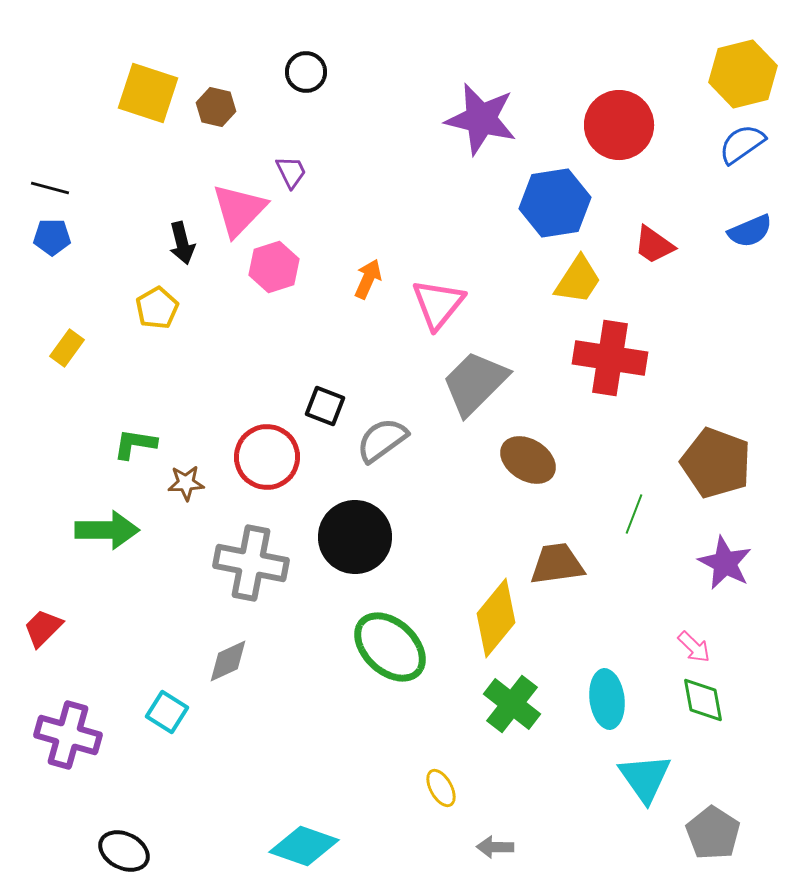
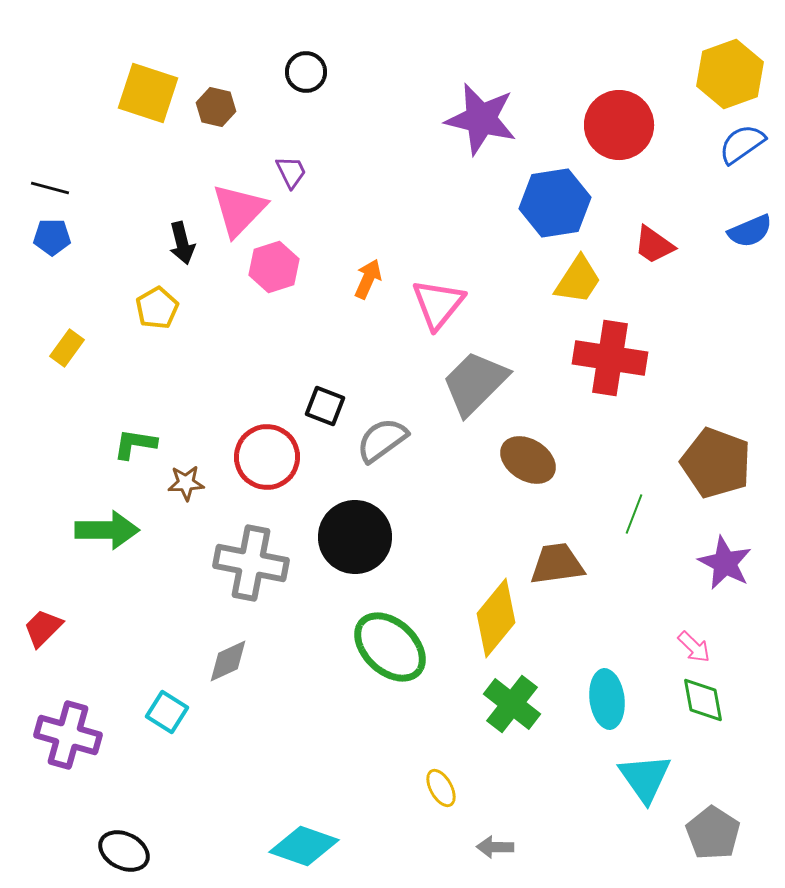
yellow hexagon at (743, 74): moved 13 px left; rotated 6 degrees counterclockwise
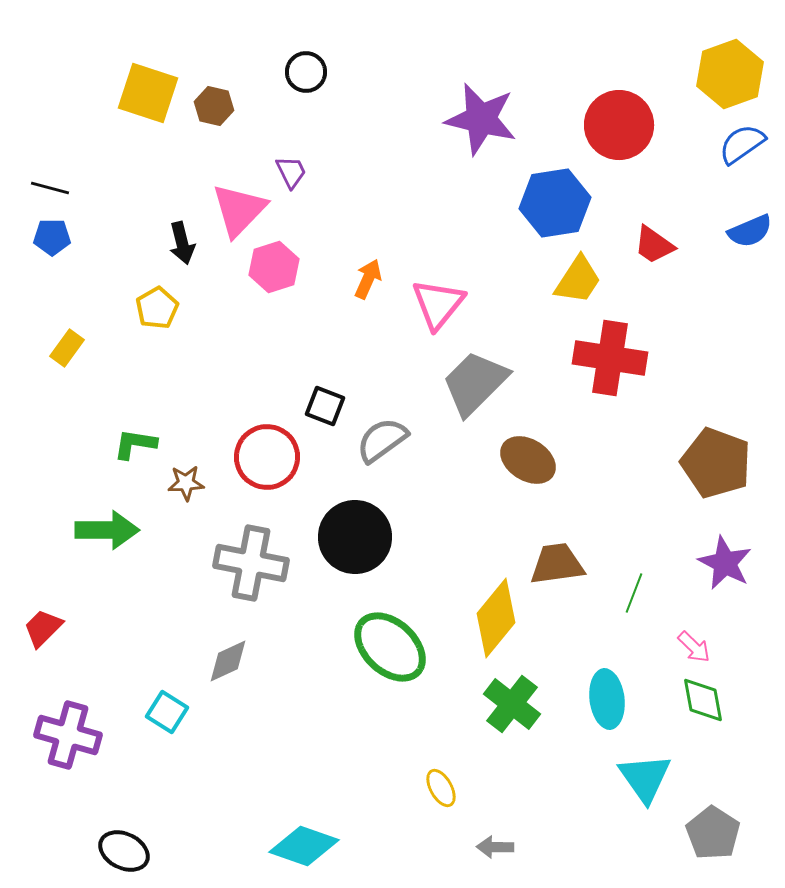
brown hexagon at (216, 107): moved 2 px left, 1 px up
green line at (634, 514): moved 79 px down
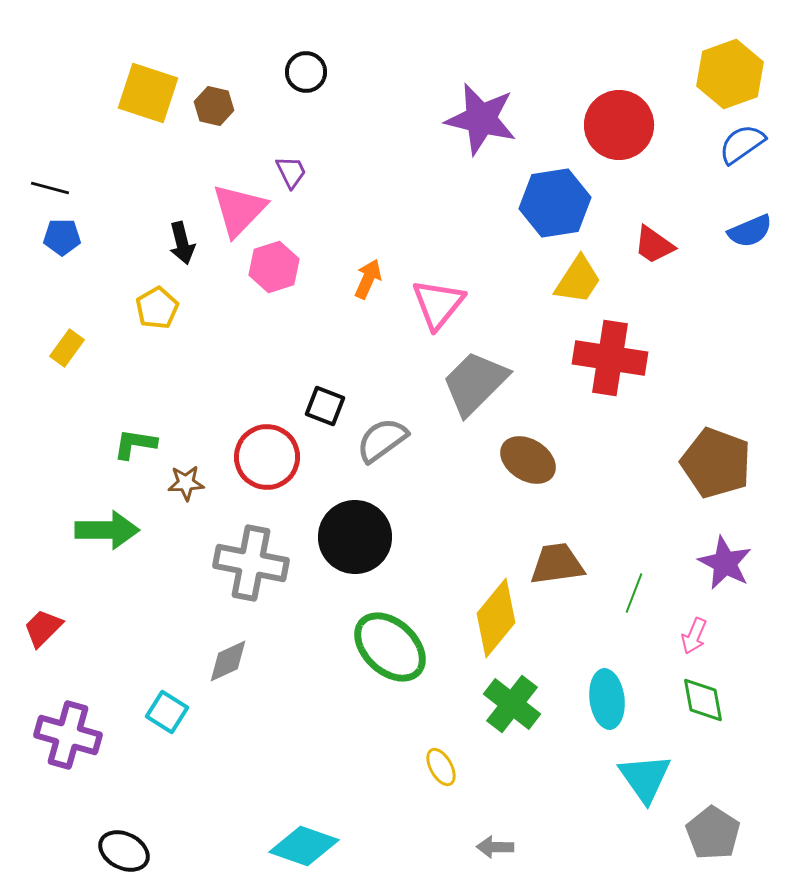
blue pentagon at (52, 237): moved 10 px right
pink arrow at (694, 647): moved 11 px up; rotated 69 degrees clockwise
yellow ellipse at (441, 788): moved 21 px up
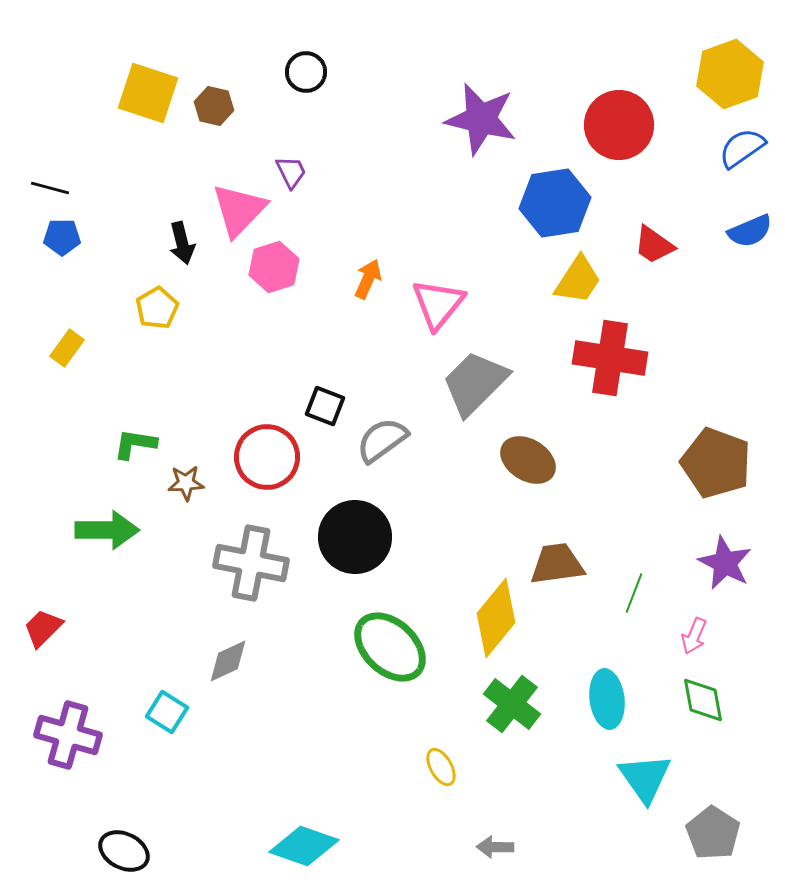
blue semicircle at (742, 144): moved 4 px down
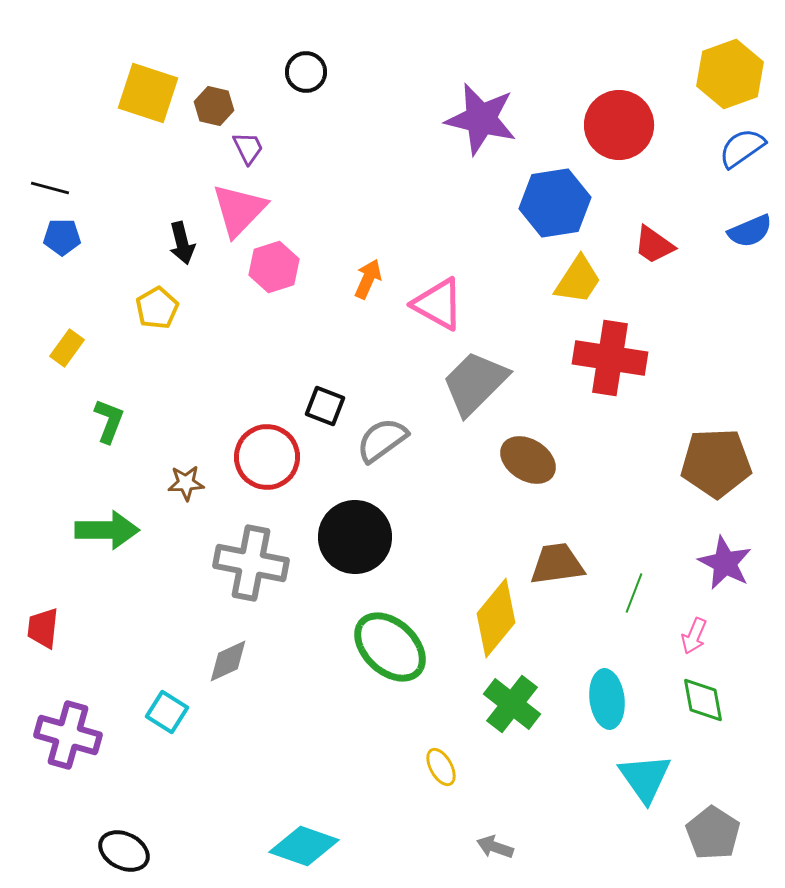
purple trapezoid at (291, 172): moved 43 px left, 24 px up
pink triangle at (438, 304): rotated 40 degrees counterclockwise
green L-shape at (135, 444): moved 26 px left, 23 px up; rotated 102 degrees clockwise
brown pentagon at (716, 463): rotated 22 degrees counterclockwise
red trapezoid at (43, 628): rotated 39 degrees counterclockwise
gray arrow at (495, 847): rotated 18 degrees clockwise
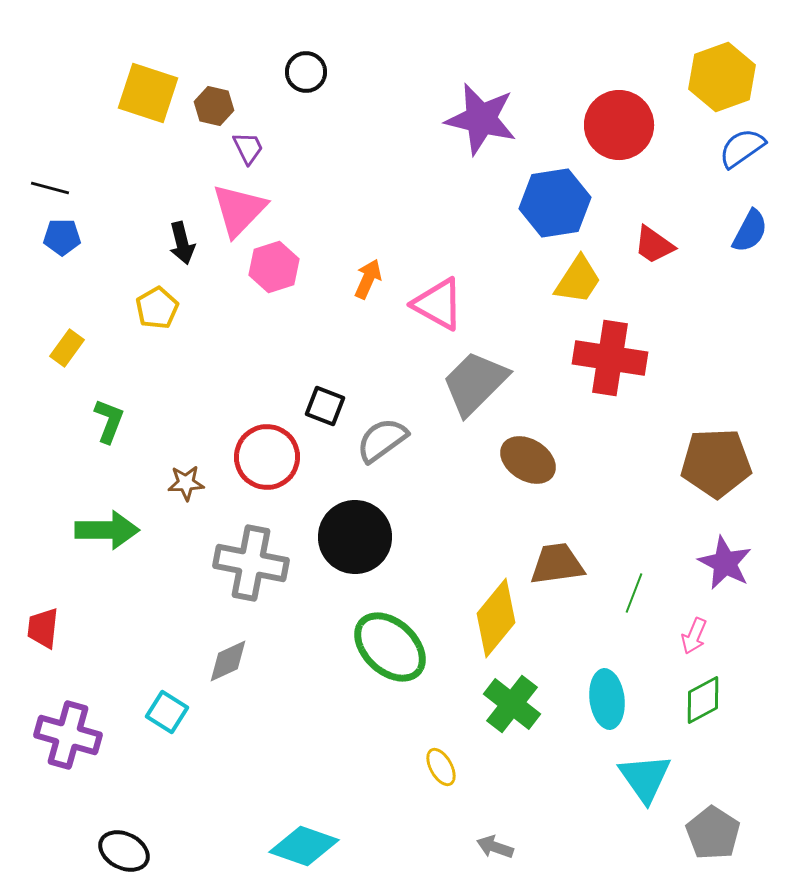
yellow hexagon at (730, 74): moved 8 px left, 3 px down
blue semicircle at (750, 231): rotated 39 degrees counterclockwise
green diamond at (703, 700): rotated 72 degrees clockwise
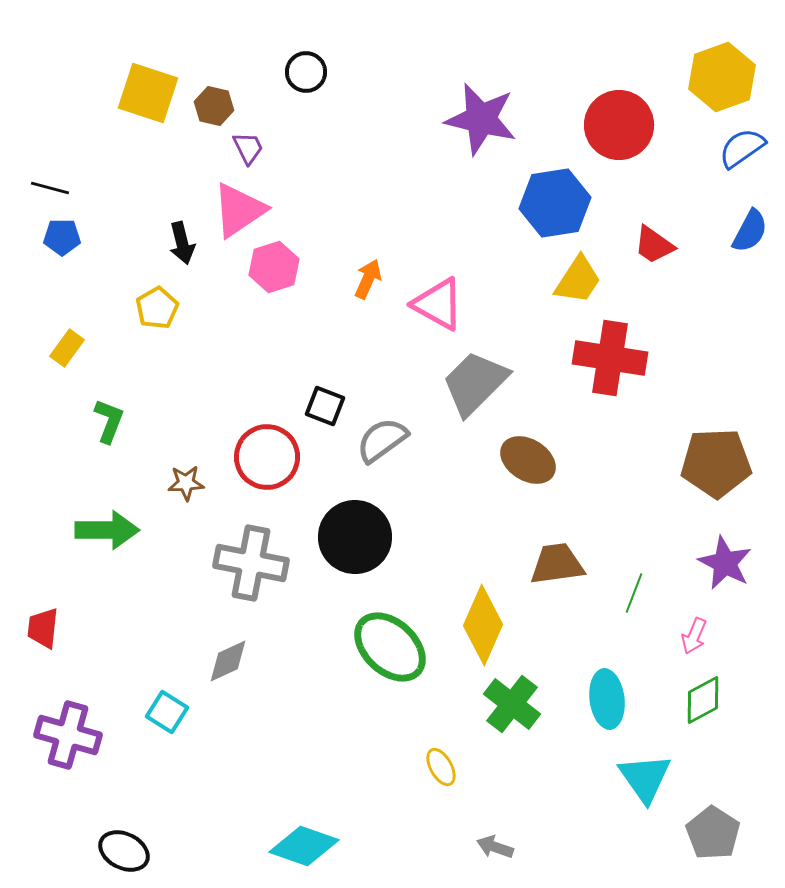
pink triangle at (239, 210): rotated 12 degrees clockwise
yellow diamond at (496, 618): moved 13 px left, 7 px down; rotated 16 degrees counterclockwise
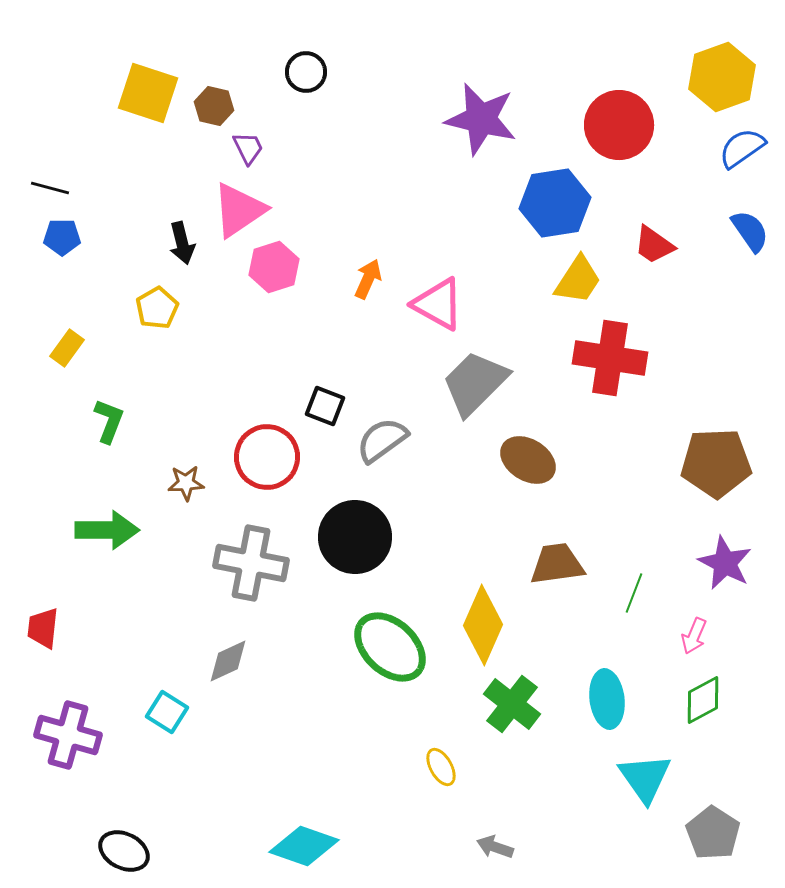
blue semicircle at (750, 231): rotated 63 degrees counterclockwise
